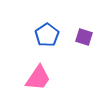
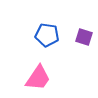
blue pentagon: rotated 30 degrees counterclockwise
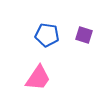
purple square: moved 2 px up
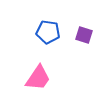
blue pentagon: moved 1 px right, 3 px up
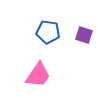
pink trapezoid: moved 3 px up
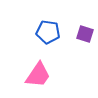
purple square: moved 1 px right, 1 px up
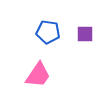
purple square: rotated 18 degrees counterclockwise
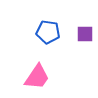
pink trapezoid: moved 1 px left, 2 px down
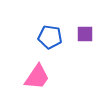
blue pentagon: moved 2 px right, 5 px down
